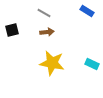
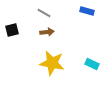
blue rectangle: rotated 16 degrees counterclockwise
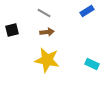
blue rectangle: rotated 48 degrees counterclockwise
yellow star: moved 5 px left, 3 px up
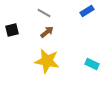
brown arrow: rotated 32 degrees counterclockwise
yellow star: moved 1 px down
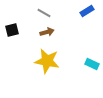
brown arrow: rotated 24 degrees clockwise
